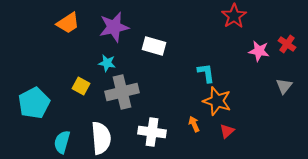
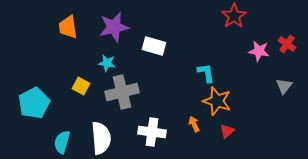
orange trapezoid: moved 4 px down; rotated 115 degrees clockwise
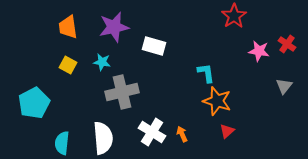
cyan star: moved 5 px left, 1 px up
yellow square: moved 13 px left, 21 px up
orange arrow: moved 12 px left, 10 px down
white cross: rotated 24 degrees clockwise
white semicircle: moved 2 px right
cyan semicircle: moved 1 px down; rotated 10 degrees counterclockwise
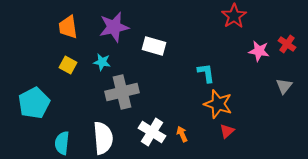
orange star: moved 1 px right, 3 px down
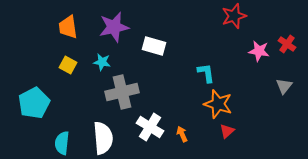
red star: rotated 15 degrees clockwise
white cross: moved 2 px left, 5 px up
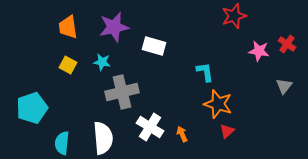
cyan L-shape: moved 1 px left, 1 px up
cyan pentagon: moved 2 px left, 5 px down; rotated 8 degrees clockwise
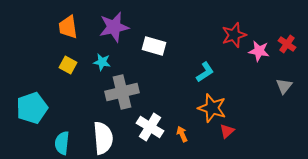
red star: moved 19 px down
cyan L-shape: rotated 65 degrees clockwise
orange star: moved 6 px left, 4 px down
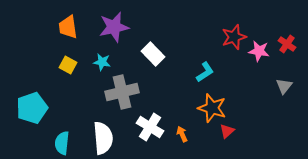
red star: moved 2 px down
white rectangle: moved 1 px left, 8 px down; rotated 30 degrees clockwise
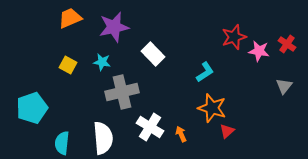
orange trapezoid: moved 2 px right, 9 px up; rotated 75 degrees clockwise
orange arrow: moved 1 px left
